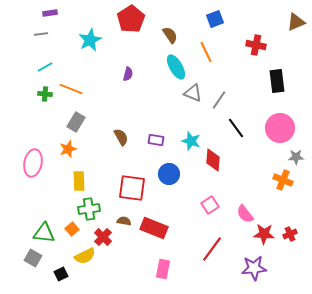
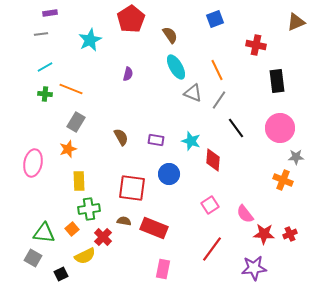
orange line at (206, 52): moved 11 px right, 18 px down
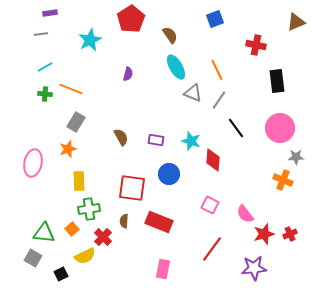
pink square at (210, 205): rotated 30 degrees counterclockwise
brown semicircle at (124, 221): rotated 96 degrees counterclockwise
red rectangle at (154, 228): moved 5 px right, 6 px up
red star at (264, 234): rotated 20 degrees counterclockwise
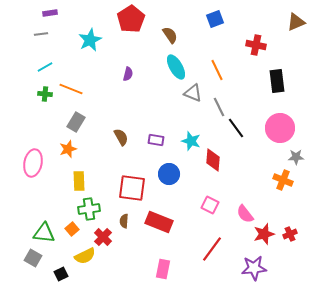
gray line at (219, 100): moved 7 px down; rotated 60 degrees counterclockwise
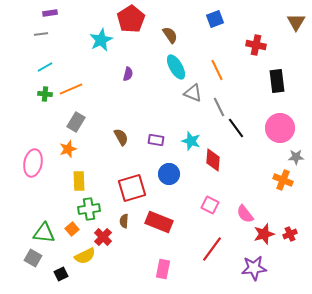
brown triangle at (296, 22): rotated 36 degrees counterclockwise
cyan star at (90, 40): moved 11 px right
orange line at (71, 89): rotated 45 degrees counterclockwise
red square at (132, 188): rotated 24 degrees counterclockwise
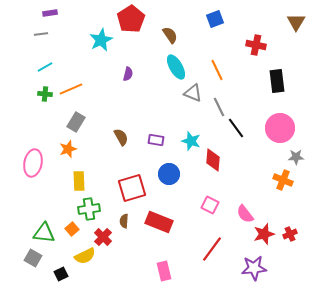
pink rectangle at (163, 269): moved 1 px right, 2 px down; rotated 24 degrees counterclockwise
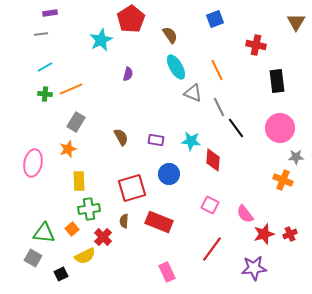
cyan star at (191, 141): rotated 12 degrees counterclockwise
pink rectangle at (164, 271): moved 3 px right, 1 px down; rotated 12 degrees counterclockwise
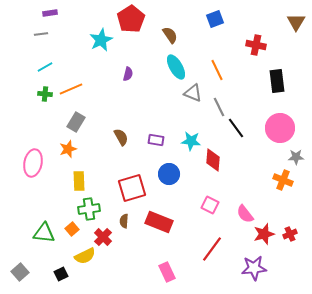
gray square at (33, 258): moved 13 px left, 14 px down; rotated 18 degrees clockwise
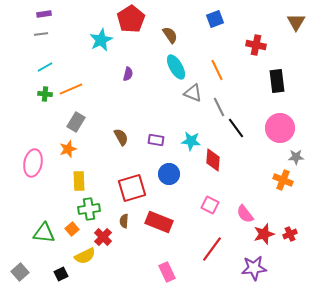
purple rectangle at (50, 13): moved 6 px left, 1 px down
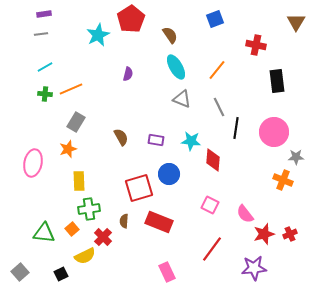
cyan star at (101, 40): moved 3 px left, 5 px up
orange line at (217, 70): rotated 65 degrees clockwise
gray triangle at (193, 93): moved 11 px left, 6 px down
black line at (236, 128): rotated 45 degrees clockwise
pink circle at (280, 128): moved 6 px left, 4 px down
red square at (132, 188): moved 7 px right
